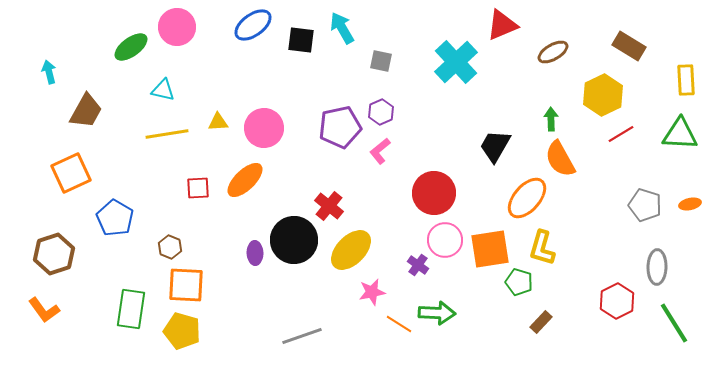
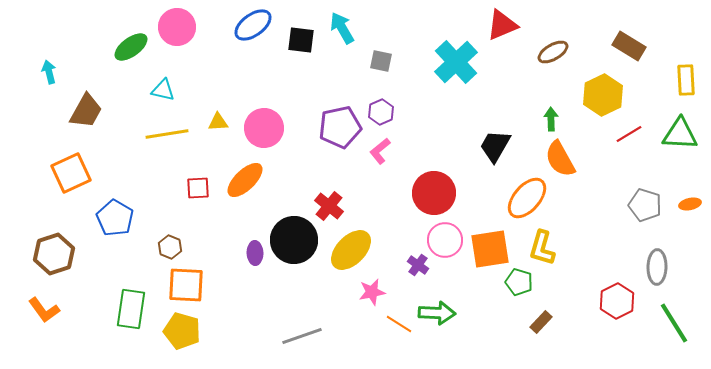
red line at (621, 134): moved 8 px right
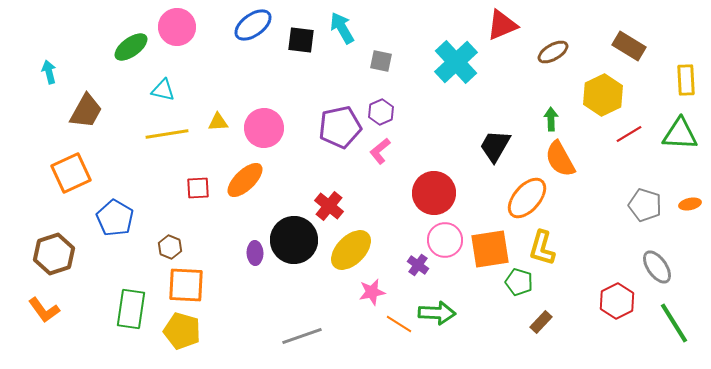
gray ellipse at (657, 267): rotated 36 degrees counterclockwise
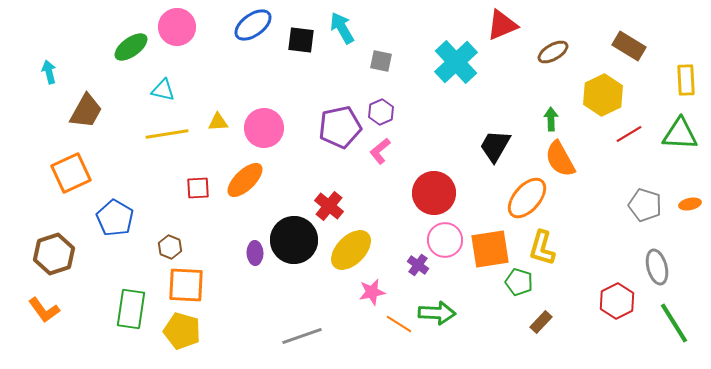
gray ellipse at (657, 267): rotated 20 degrees clockwise
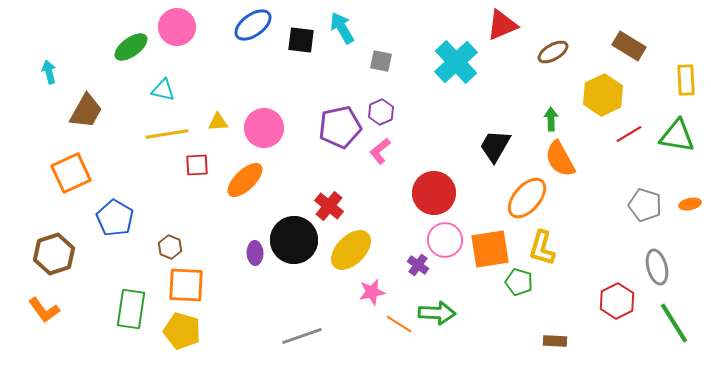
green triangle at (680, 134): moved 3 px left, 2 px down; rotated 6 degrees clockwise
red square at (198, 188): moved 1 px left, 23 px up
brown rectangle at (541, 322): moved 14 px right, 19 px down; rotated 50 degrees clockwise
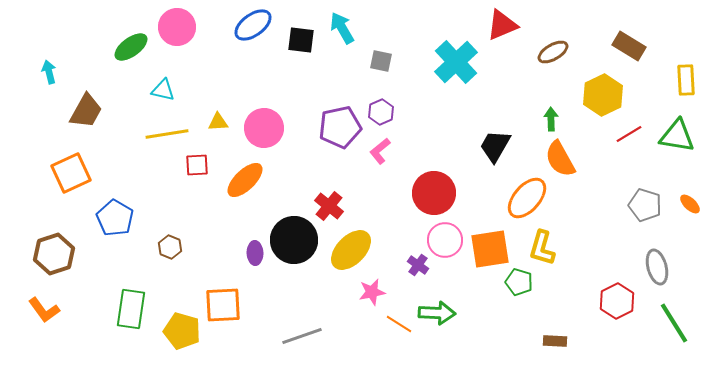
orange ellipse at (690, 204): rotated 55 degrees clockwise
orange square at (186, 285): moved 37 px right, 20 px down; rotated 6 degrees counterclockwise
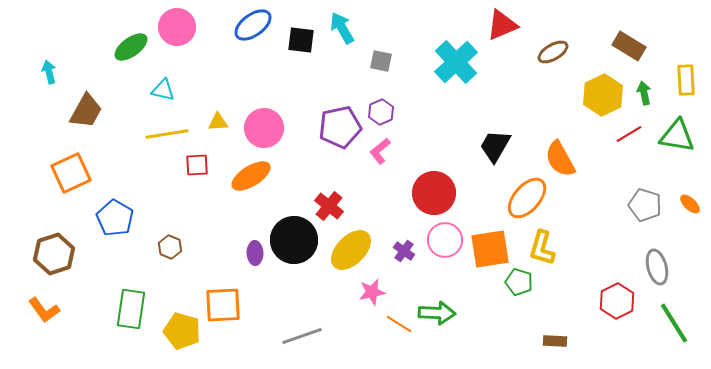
green arrow at (551, 119): moved 93 px right, 26 px up; rotated 10 degrees counterclockwise
orange ellipse at (245, 180): moved 6 px right, 4 px up; rotated 12 degrees clockwise
purple cross at (418, 265): moved 14 px left, 14 px up
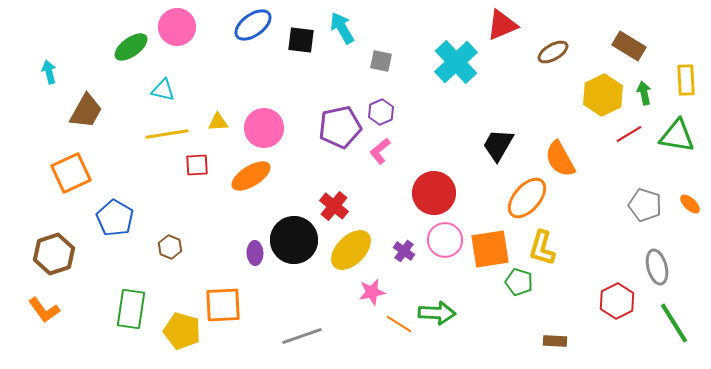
black trapezoid at (495, 146): moved 3 px right, 1 px up
red cross at (329, 206): moved 5 px right
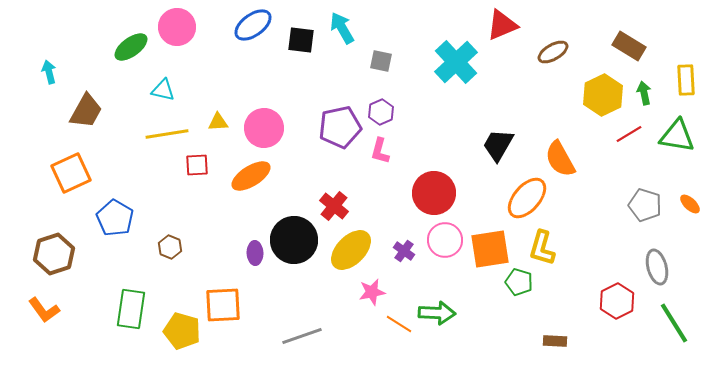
pink L-shape at (380, 151): rotated 36 degrees counterclockwise
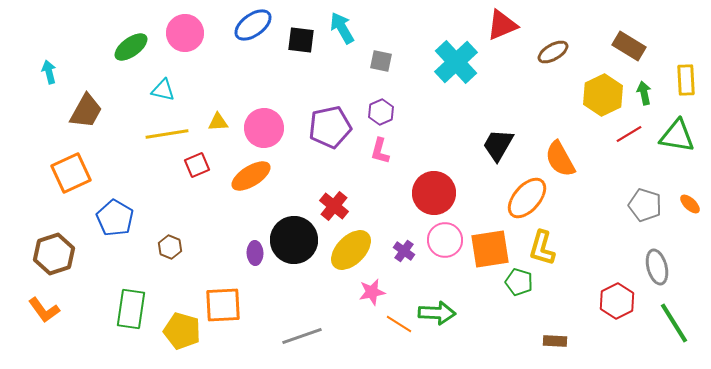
pink circle at (177, 27): moved 8 px right, 6 px down
purple pentagon at (340, 127): moved 10 px left
red square at (197, 165): rotated 20 degrees counterclockwise
